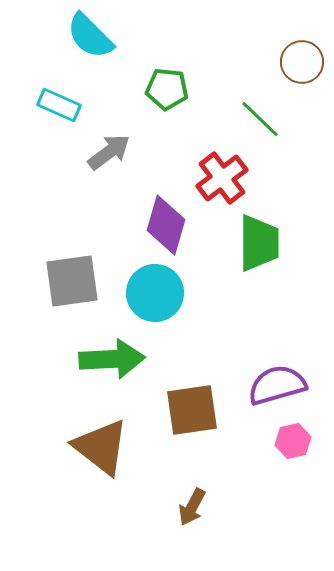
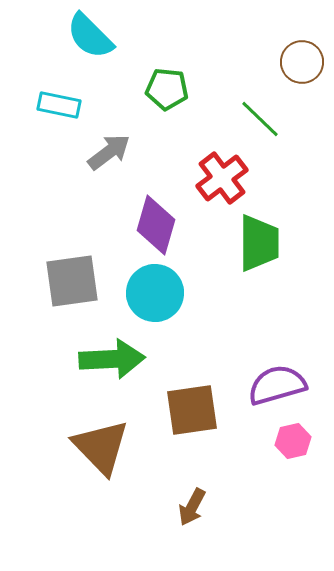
cyan rectangle: rotated 12 degrees counterclockwise
purple diamond: moved 10 px left
brown triangle: rotated 8 degrees clockwise
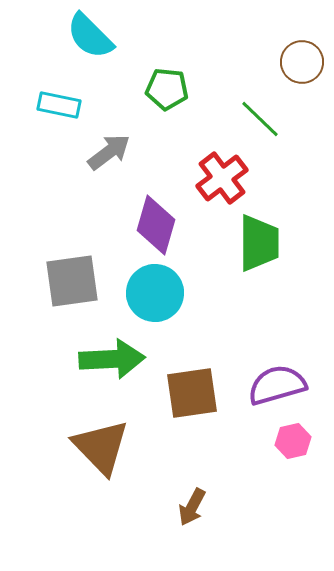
brown square: moved 17 px up
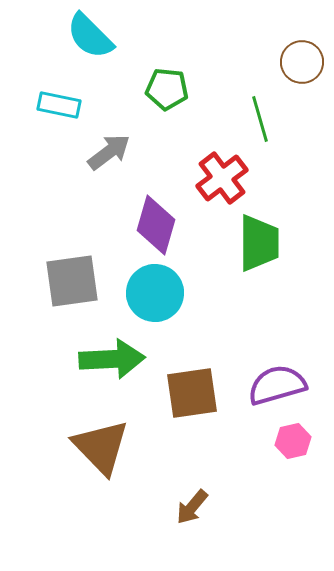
green line: rotated 30 degrees clockwise
brown arrow: rotated 12 degrees clockwise
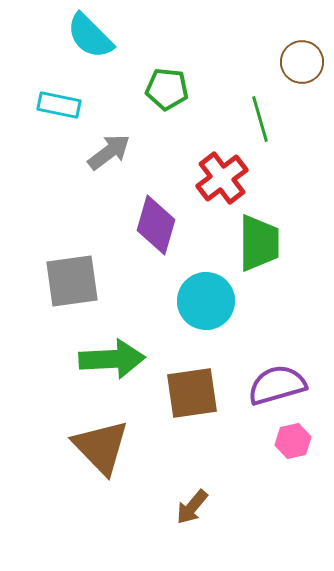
cyan circle: moved 51 px right, 8 px down
